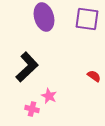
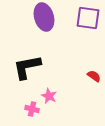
purple square: moved 1 px right, 1 px up
black L-shape: rotated 148 degrees counterclockwise
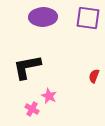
purple ellipse: moved 1 px left; rotated 76 degrees counterclockwise
red semicircle: rotated 104 degrees counterclockwise
pink cross: rotated 16 degrees clockwise
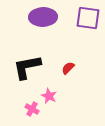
red semicircle: moved 26 px left, 8 px up; rotated 24 degrees clockwise
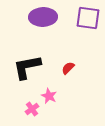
pink cross: rotated 24 degrees clockwise
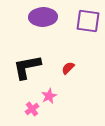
purple square: moved 3 px down
pink star: rotated 21 degrees clockwise
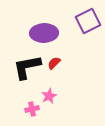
purple ellipse: moved 1 px right, 16 px down
purple square: rotated 35 degrees counterclockwise
red semicircle: moved 14 px left, 5 px up
pink cross: rotated 24 degrees clockwise
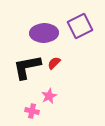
purple square: moved 8 px left, 5 px down
pink cross: moved 2 px down; rotated 24 degrees clockwise
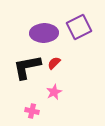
purple square: moved 1 px left, 1 px down
pink star: moved 5 px right, 4 px up
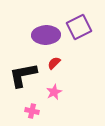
purple ellipse: moved 2 px right, 2 px down
black L-shape: moved 4 px left, 8 px down
